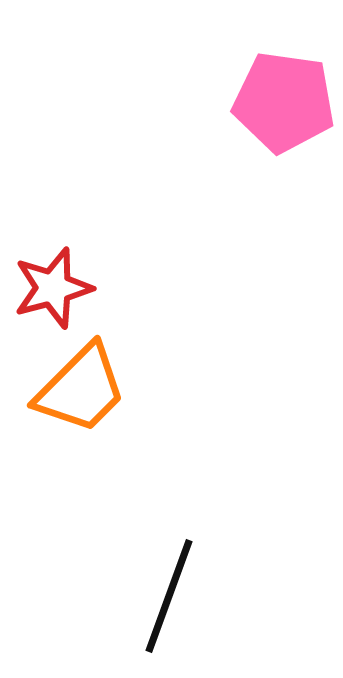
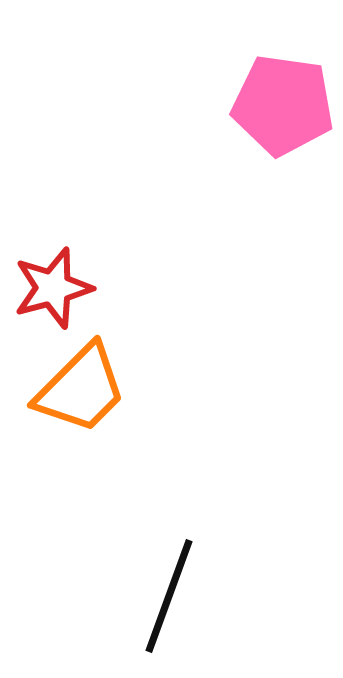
pink pentagon: moved 1 px left, 3 px down
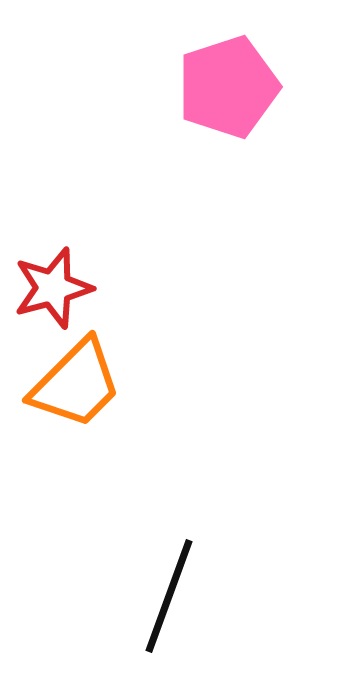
pink pentagon: moved 55 px left, 18 px up; rotated 26 degrees counterclockwise
orange trapezoid: moved 5 px left, 5 px up
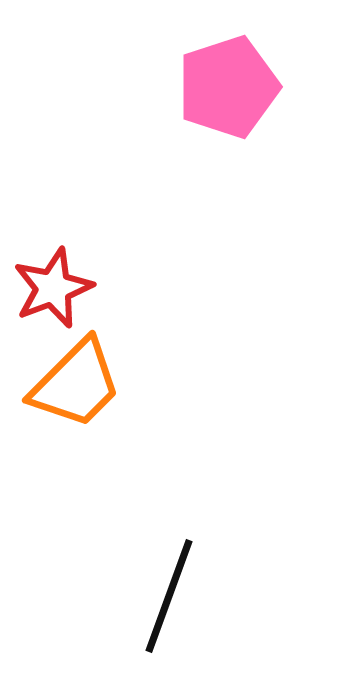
red star: rotated 6 degrees counterclockwise
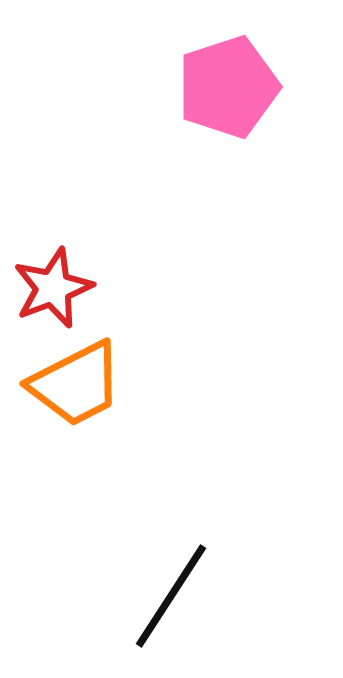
orange trapezoid: rotated 18 degrees clockwise
black line: moved 2 px right; rotated 13 degrees clockwise
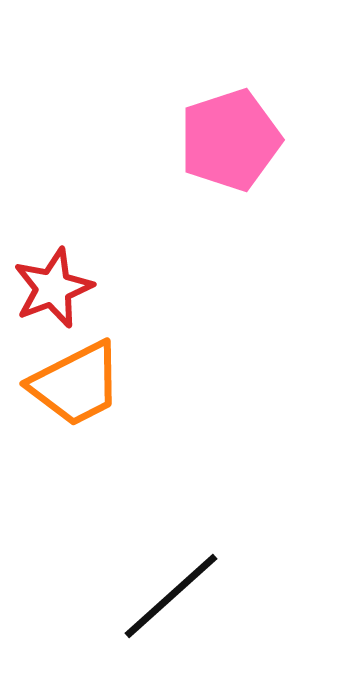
pink pentagon: moved 2 px right, 53 px down
black line: rotated 15 degrees clockwise
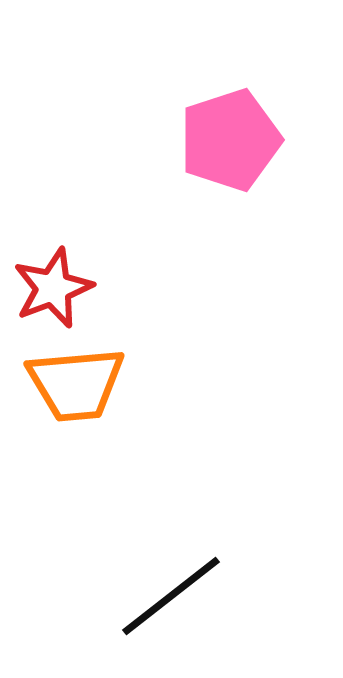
orange trapezoid: rotated 22 degrees clockwise
black line: rotated 4 degrees clockwise
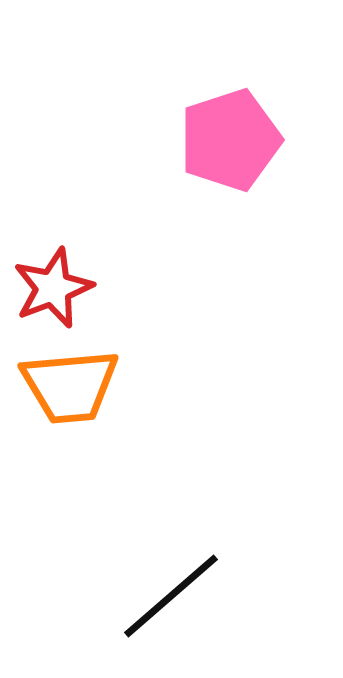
orange trapezoid: moved 6 px left, 2 px down
black line: rotated 3 degrees counterclockwise
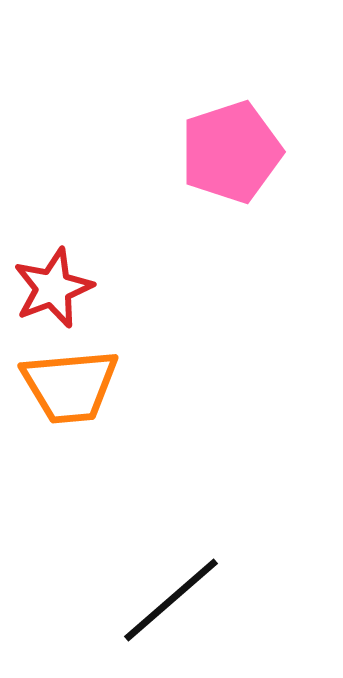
pink pentagon: moved 1 px right, 12 px down
black line: moved 4 px down
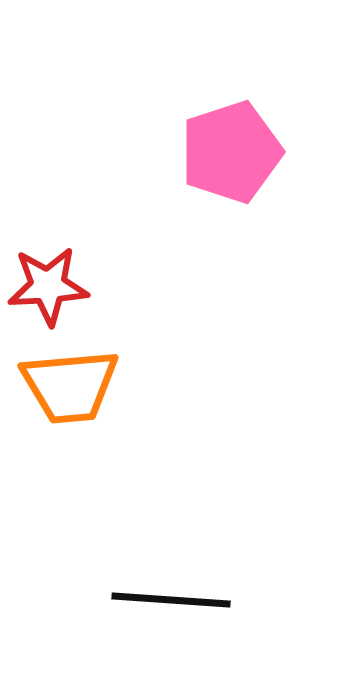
red star: moved 5 px left, 2 px up; rotated 18 degrees clockwise
black line: rotated 45 degrees clockwise
